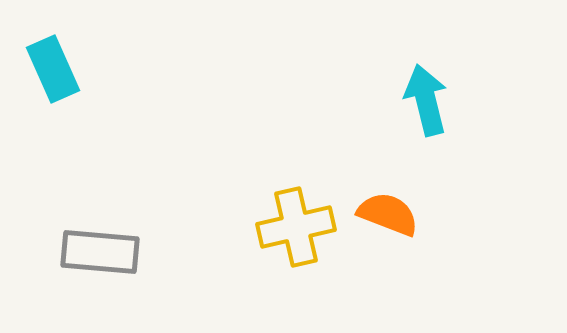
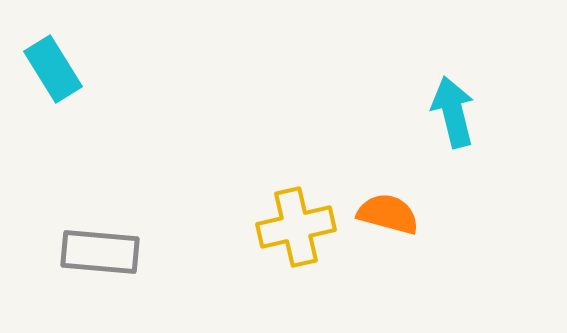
cyan rectangle: rotated 8 degrees counterclockwise
cyan arrow: moved 27 px right, 12 px down
orange semicircle: rotated 6 degrees counterclockwise
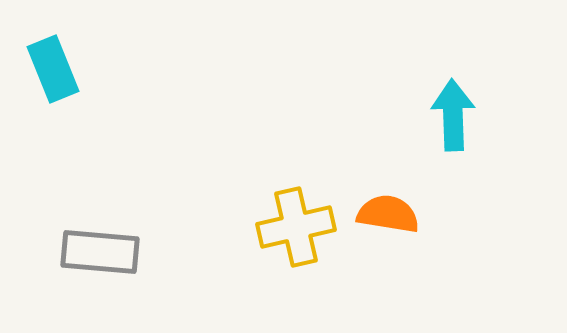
cyan rectangle: rotated 10 degrees clockwise
cyan arrow: moved 3 px down; rotated 12 degrees clockwise
orange semicircle: rotated 6 degrees counterclockwise
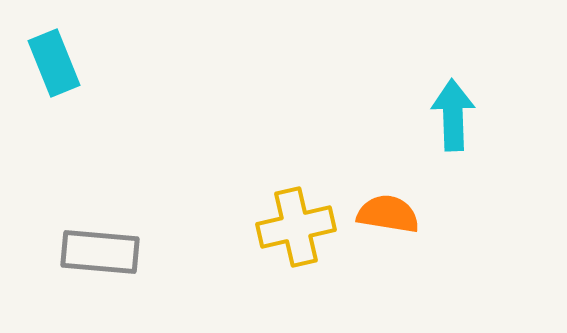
cyan rectangle: moved 1 px right, 6 px up
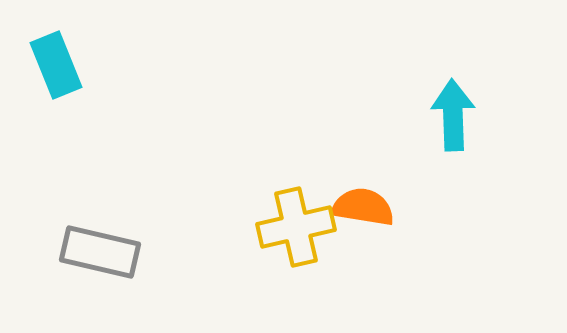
cyan rectangle: moved 2 px right, 2 px down
orange semicircle: moved 25 px left, 7 px up
gray rectangle: rotated 8 degrees clockwise
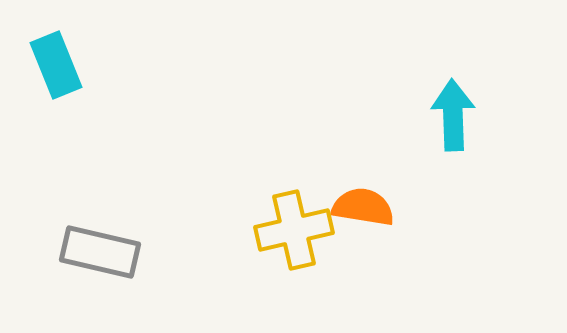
yellow cross: moved 2 px left, 3 px down
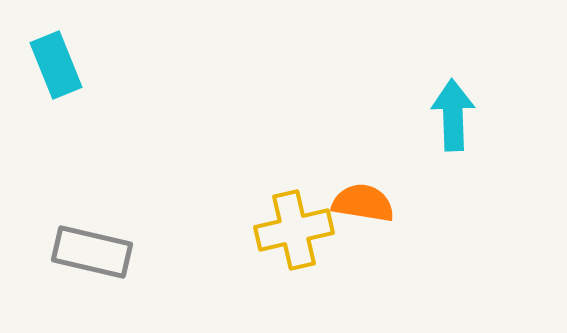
orange semicircle: moved 4 px up
gray rectangle: moved 8 px left
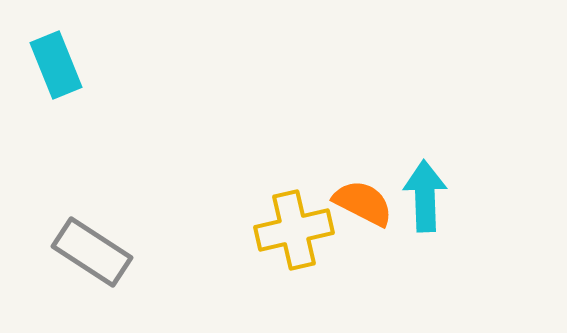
cyan arrow: moved 28 px left, 81 px down
orange semicircle: rotated 18 degrees clockwise
gray rectangle: rotated 20 degrees clockwise
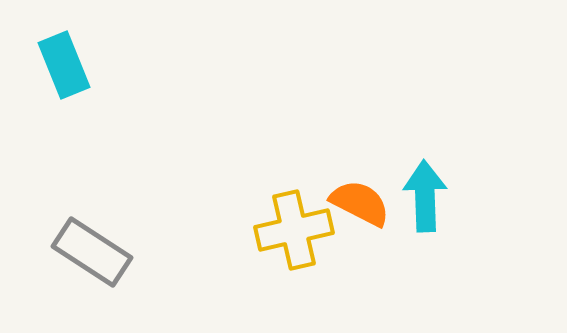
cyan rectangle: moved 8 px right
orange semicircle: moved 3 px left
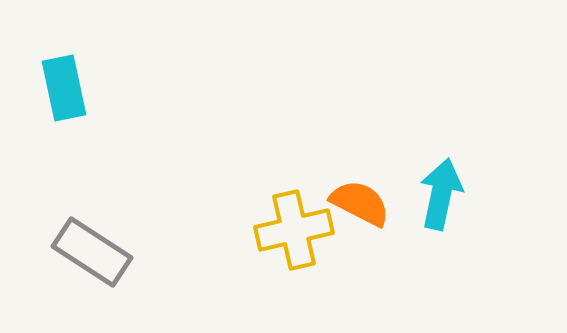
cyan rectangle: moved 23 px down; rotated 10 degrees clockwise
cyan arrow: moved 16 px right, 2 px up; rotated 14 degrees clockwise
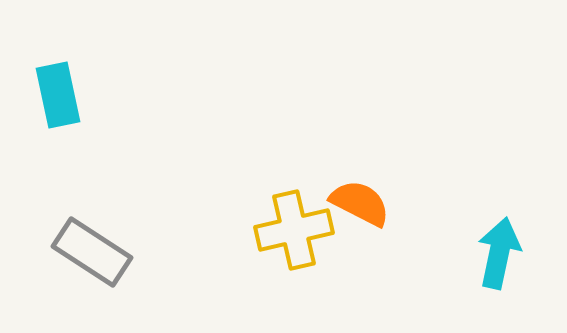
cyan rectangle: moved 6 px left, 7 px down
cyan arrow: moved 58 px right, 59 px down
